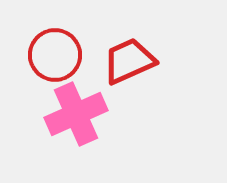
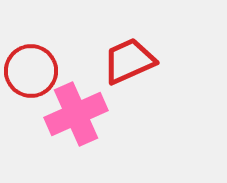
red circle: moved 24 px left, 16 px down
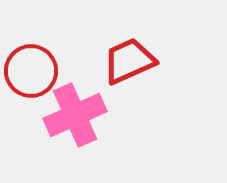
pink cross: moved 1 px left, 1 px down
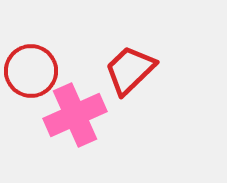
red trapezoid: moved 1 px right, 9 px down; rotated 20 degrees counterclockwise
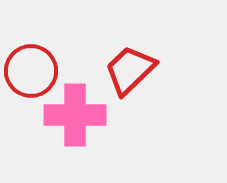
pink cross: rotated 24 degrees clockwise
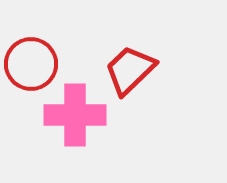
red circle: moved 7 px up
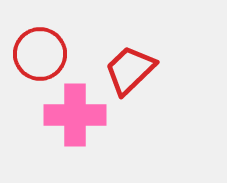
red circle: moved 9 px right, 10 px up
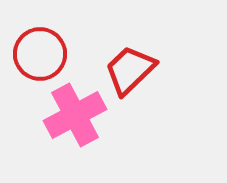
pink cross: rotated 28 degrees counterclockwise
